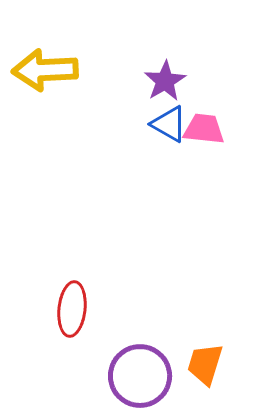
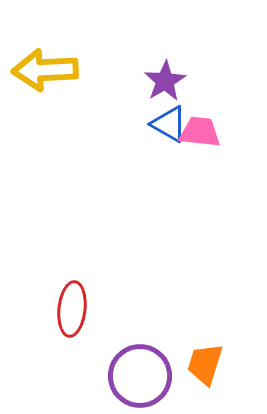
pink trapezoid: moved 4 px left, 3 px down
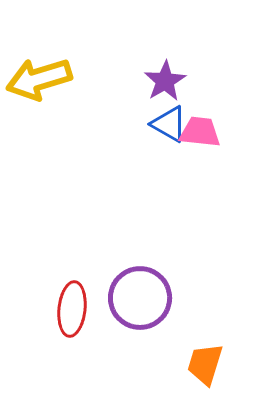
yellow arrow: moved 6 px left, 9 px down; rotated 14 degrees counterclockwise
purple circle: moved 78 px up
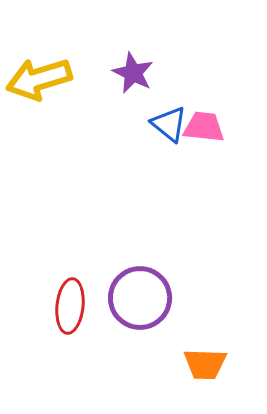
purple star: moved 32 px left, 8 px up; rotated 15 degrees counterclockwise
blue triangle: rotated 9 degrees clockwise
pink trapezoid: moved 4 px right, 5 px up
red ellipse: moved 2 px left, 3 px up
orange trapezoid: rotated 105 degrees counterclockwise
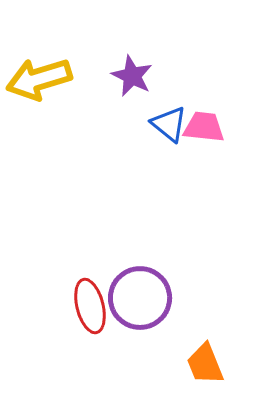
purple star: moved 1 px left, 3 px down
red ellipse: moved 20 px right; rotated 20 degrees counterclockwise
orange trapezoid: rotated 66 degrees clockwise
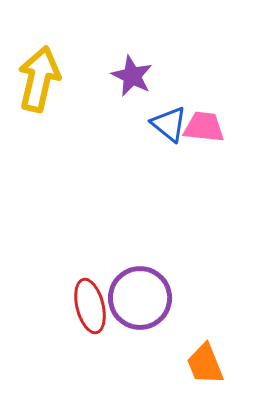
yellow arrow: rotated 120 degrees clockwise
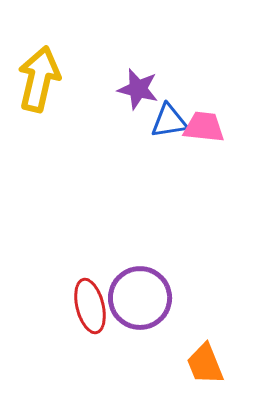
purple star: moved 6 px right, 13 px down; rotated 12 degrees counterclockwise
blue triangle: moved 3 px up; rotated 48 degrees counterclockwise
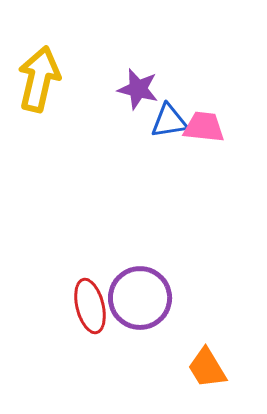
orange trapezoid: moved 2 px right, 4 px down; rotated 9 degrees counterclockwise
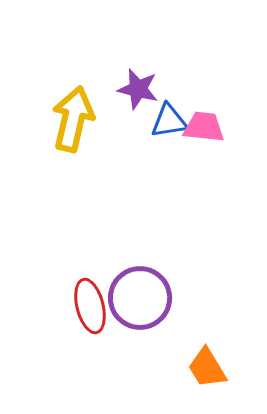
yellow arrow: moved 34 px right, 40 px down
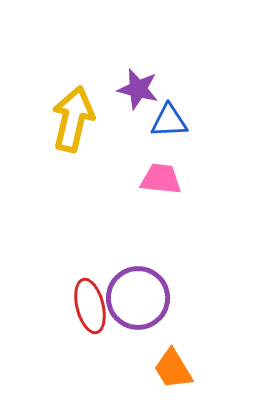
blue triangle: rotated 6 degrees clockwise
pink trapezoid: moved 43 px left, 52 px down
purple circle: moved 2 px left
orange trapezoid: moved 34 px left, 1 px down
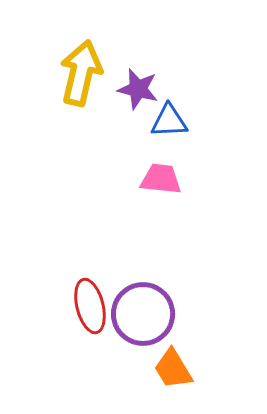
yellow arrow: moved 8 px right, 46 px up
purple circle: moved 5 px right, 16 px down
